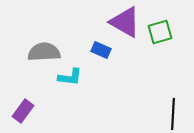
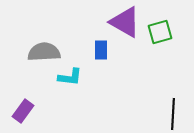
blue rectangle: rotated 66 degrees clockwise
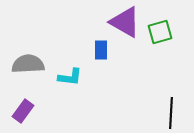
gray semicircle: moved 16 px left, 12 px down
black line: moved 2 px left, 1 px up
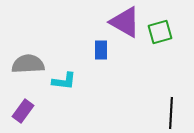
cyan L-shape: moved 6 px left, 4 px down
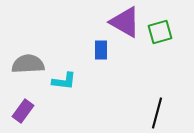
black line: moved 14 px left; rotated 12 degrees clockwise
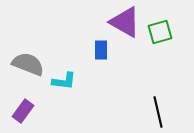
gray semicircle: rotated 24 degrees clockwise
black line: moved 1 px right, 1 px up; rotated 28 degrees counterclockwise
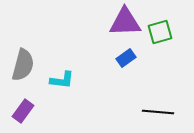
purple triangle: rotated 32 degrees counterclockwise
blue rectangle: moved 25 px right, 8 px down; rotated 54 degrees clockwise
gray semicircle: moved 5 px left, 1 px down; rotated 84 degrees clockwise
cyan L-shape: moved 2 px left, 1 px up
black line: rotated 72 degrees counterclockwise
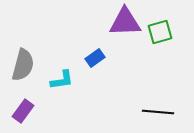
blue rectangle: moved 31 px left
cyan L-shape: rotated 15 degrees counterclockwise
